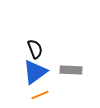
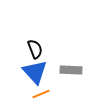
blue triangle: rotated 36 degrees counterclockwise
orange line: moved 1 px right, 1 px up
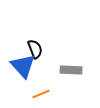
blue triangle: moved 12 px left, 6 px up
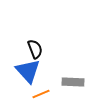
blue triangle: moved 5 px right, 5 px down
gray rectangle: moved 2 px right, 12 px down
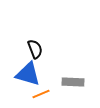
blue triangle: moved 3 px down; rotated 32 degrees counterclockwise
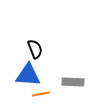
blue triangle: moved 1 px down; rotated 12 degrees counterclockwise
orange line: rotated 12 degrees clockwise
